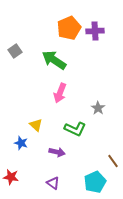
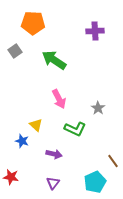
orange pentagon: moved 36 px left, 5 px up; rotated 25 degrees clockwise
pink arrow: moved 1 px left, 6 px down; rotated 48 degrees counterclockwise
blue star: moved 1 px right, 2 px up
purple arrow: moved 3 px left, 2 px down
purple triangle: rotated 32 degrees clockwise
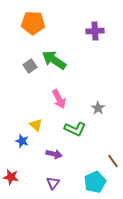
gray square: moved 15 px right, 15 px down
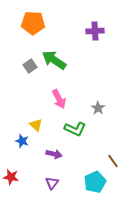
purple triangle: moved 1 px left
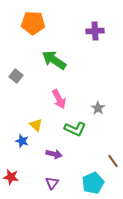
gray square: moved 14 px left, 10 px down; rotated 16 degrees counterclockwise
cyan pentagon: moved 2 px left, 1 px down
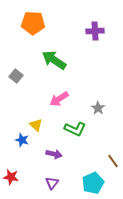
pink arrow: rotated 84 degrees clockwise
blue star: moved 1 px up
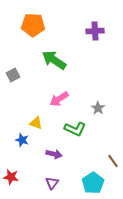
orange pentagon: moved 2 px down
gray square: moved 3 px left, 1 px up; rotated 24 degrees clockwise
yellow triangle: moved 2 px up; rotated 24 degrees counterclockwise
cyan pentagon: rotated 10 degrees counterclockwise
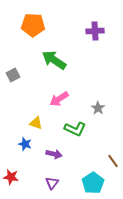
blue star: moved 3 px right, 4 px down
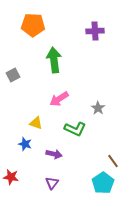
green arrow: rotated 50 degrees clockwise
cyan pentagon: moved 10 px right
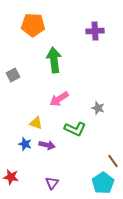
gray star: rotated 16 degrees counterclockwise
purple arrow: moved 7 px left, 9 px up
